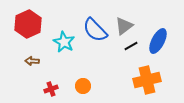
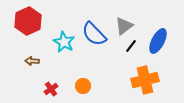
red hexagon: moved 3 px up
blue semicircle: moved 1 px left, 4 px down
black line: rotated 24 degrees counterclockwise
orange cross: moved 2 px left
red cross: rotated 16 degrees counterclockwise
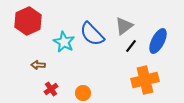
blue semicircle: moved 2 px left
brown arrow: moved 6 px right, 4 px down
orange circle: moved 7 px down
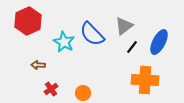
blue ellipse: moved 1 px right, 1 px down
black line: moved 1 px right, 1 px down
orange cross: rotated 16 degrees clockwise
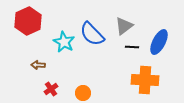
black line: rotated 56 degrees clockwise
